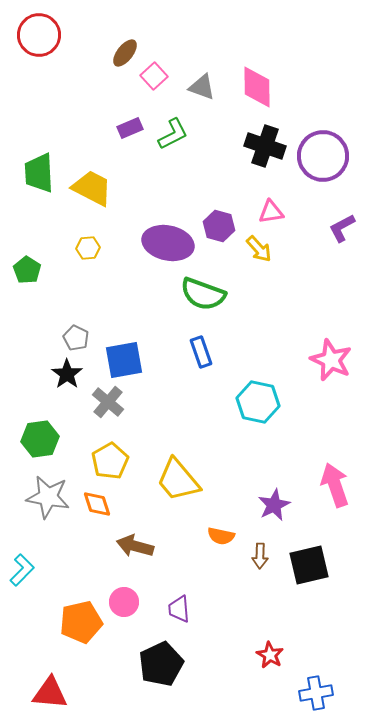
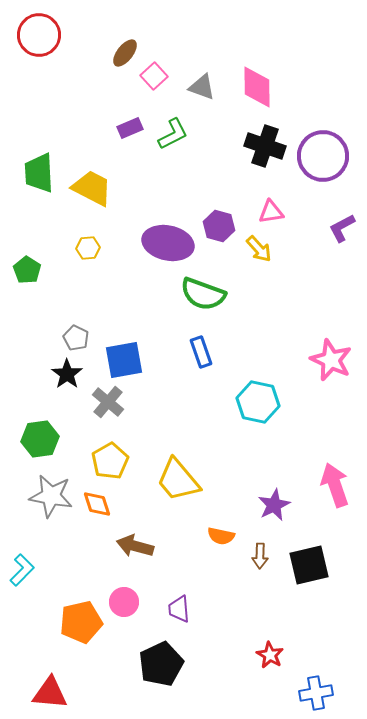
gray star at (48, 497): moved 3 px right, 1 px up
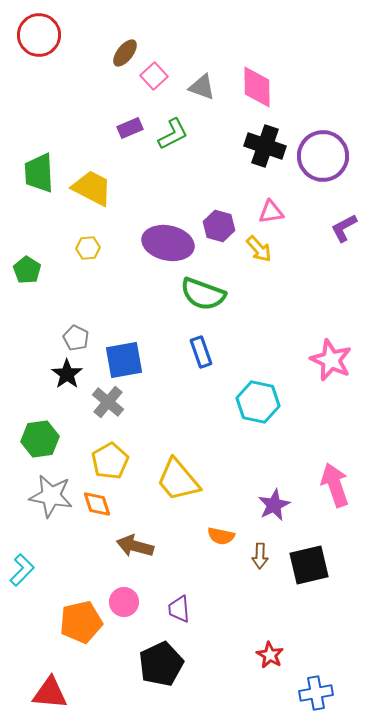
purple L-shape at (342, 228): moved 2 px right
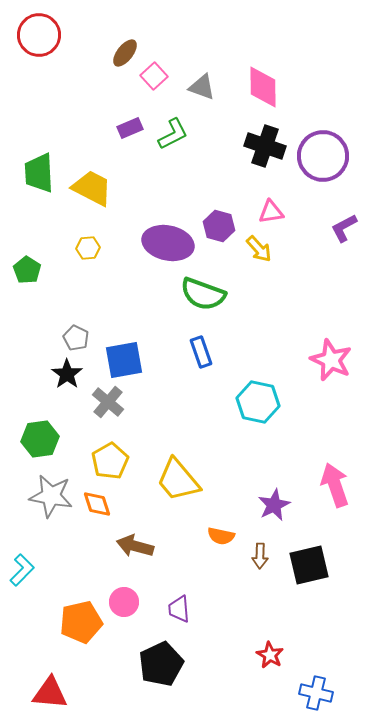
pink diamond at (257, 87): moved 6 px right
blue cross at (316, 693): rotated 24 degrees clockwise
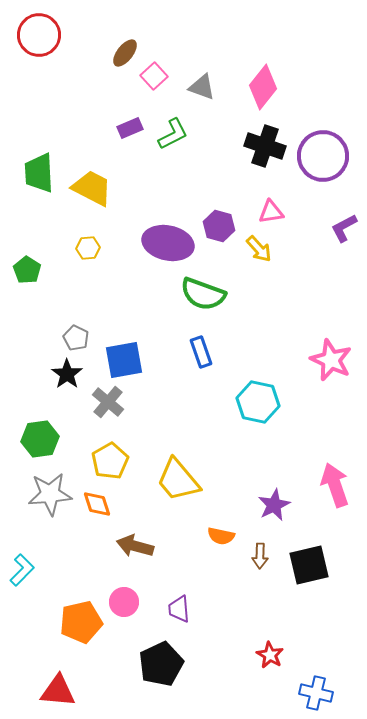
pink diamond at (263, 87): rotated 39 degrees clockwise
gray star at (51, 496): moved 1 px left, 2 px up; rotated 15 degrees counterclockwise
red triangle at (50, 693): moved 8 px right, 2 px up
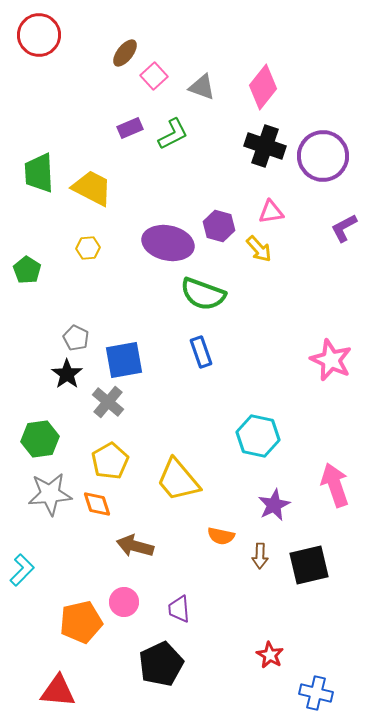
cyan hexagon at (258, 402): moved 34 px down
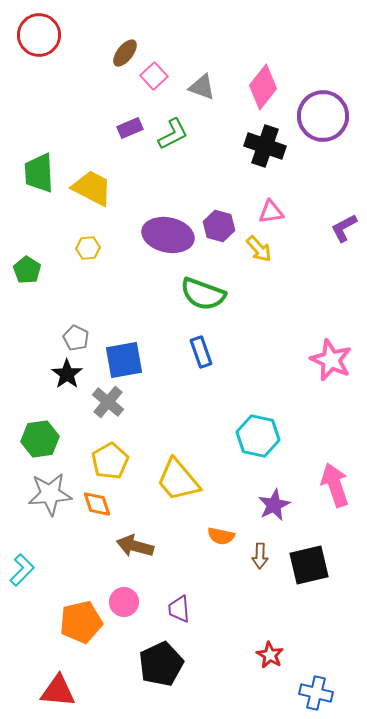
purple circle at (323, 156): moved 40 px up
purple ellipse at (168, 243): moved 8 px up
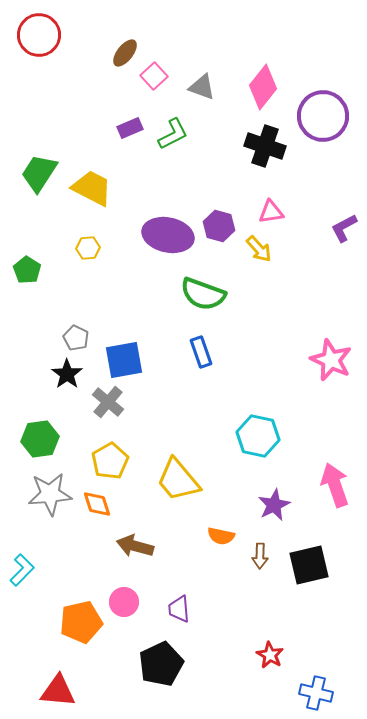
green trapezoid at (39, 173): rotated 36 degrees clockwise
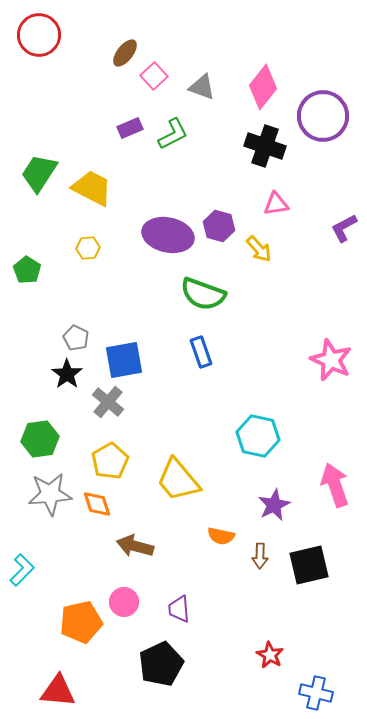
pink triangle at (271, 212): moved 5 px right, 8 px up
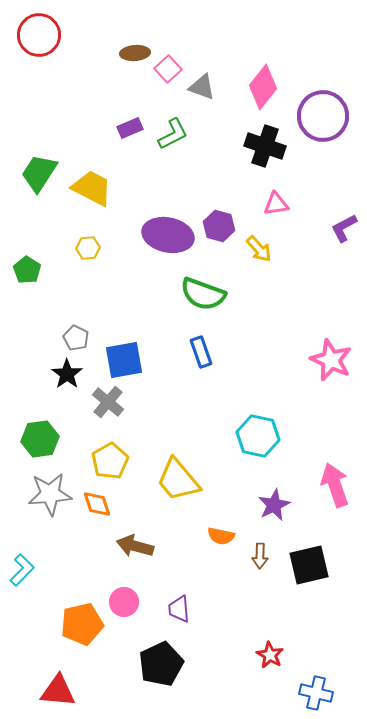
brown ellipse at (125, 53): moved 10 px right; rotated 48 degrees clockwise
pink square at (154, 76): moved 14 px right, 7 px up
orange pentagon at (81, 622): moved 1 px right, 2 px down
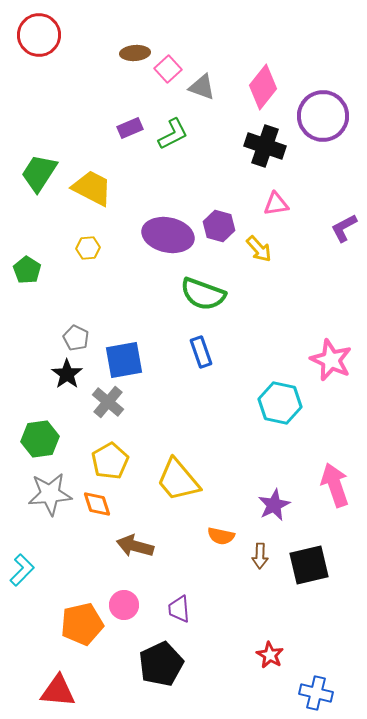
cyan hexagon at (258, 436): moved 22 px right, 33 px up
pink circle at (124, 602): moved 3 px down
